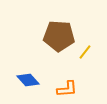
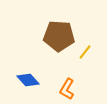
orange L-shape: rotated 125 degrees clockwise
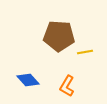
yellow line: rotated 42 degrees clockwise
orange L-shape: moved 3 px up
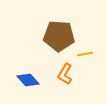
yellow line: moved 2 px down
orange L-shape: moved 2 px left, 12 px up
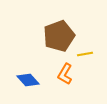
brown pentagon: rotated 24 degrees counterclockwise
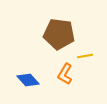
brown pentagon: moved 2 px up; rotated 28 degrees clockwise
yellow line: moved 2 px down
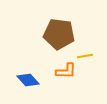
orange L-shape: moved 1 px right, 3 px up; rotated 120 degrees counterclockwise
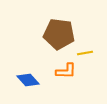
yellow line: moved 3 px up
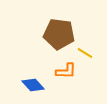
yellow line: rotated 42 degrees clockwise
blue diamond: moved 5 px right, 5 px down
